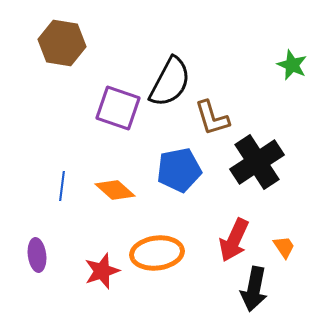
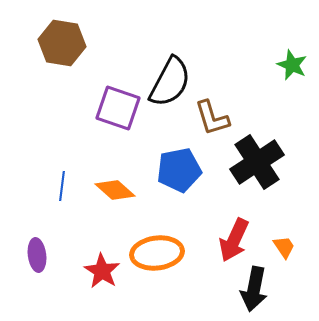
red star: rotated 21 degrees counterclockwise
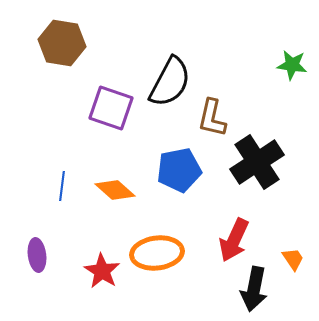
green star: rotated 16 degrees counterclockwise
purple square: moved 7 px left
brown L-shape: rotated 30 degrees clockwise
orange trapezoid: moved 9 px right, 12 px down
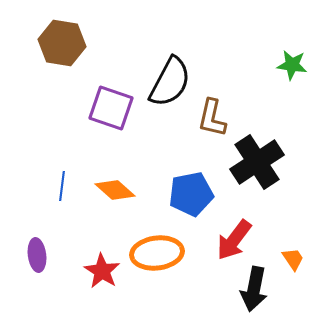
blue pentagon: moved 12 px right, 24 px down
red arrow: rotated 12 degrees clockwise
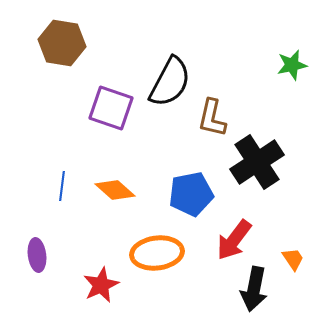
green star: rotated 20 degrees counterclockwise
red star: moved 1 px left, 14 px down; rotated 15 degrees clockwise
